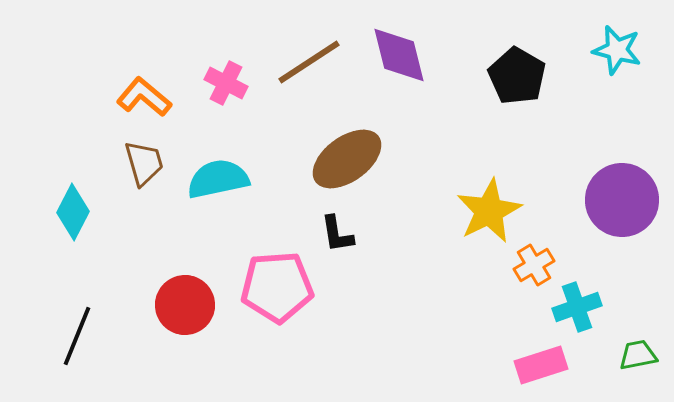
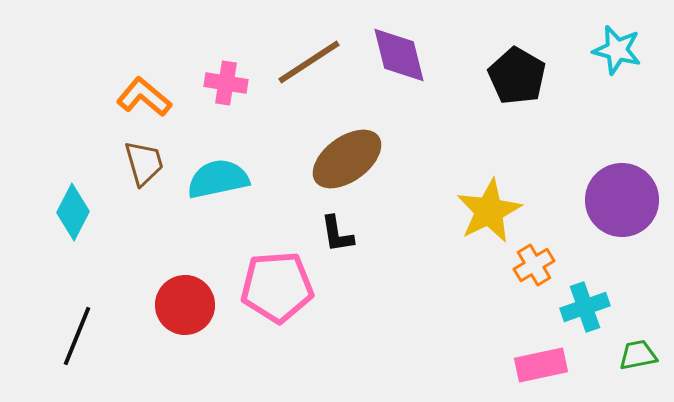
pink cross: rotated 18 degrees counterclockwise
cyan cross: moved 8 px right
pink rectangle: rotated 6 degrees clockwise
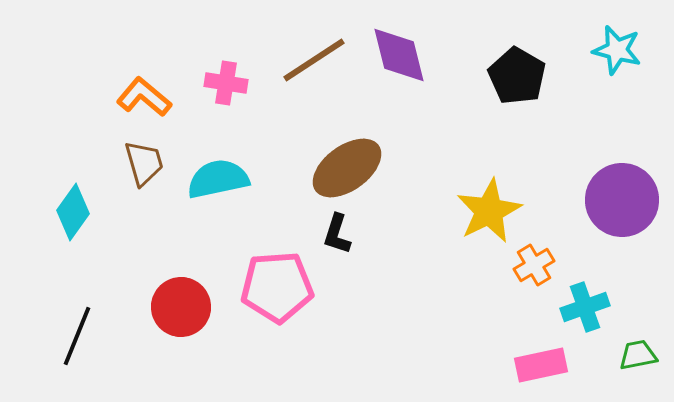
brown line: moved 5 px right, 2 px up
brown ellipse: moved 9 px down
cyan diamond: rotated 8 degrees clockwise
black L-shape: rotated 27 degrees clockwise
red circle: moved 4 px left, 2 px down
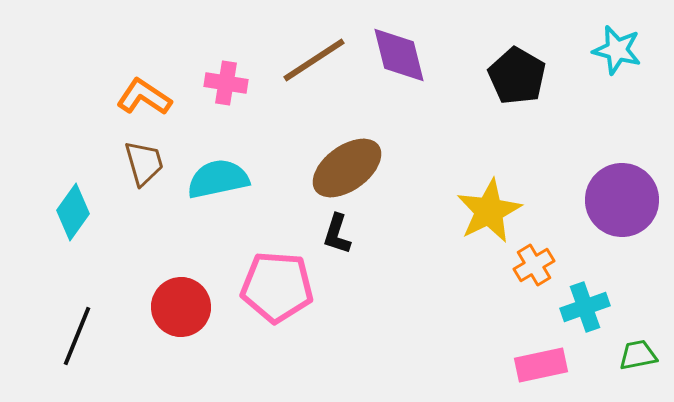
orange L-shape: rotated 6 degrees counterclockwise
pink pentagon: rotated 8 degrees clockwise
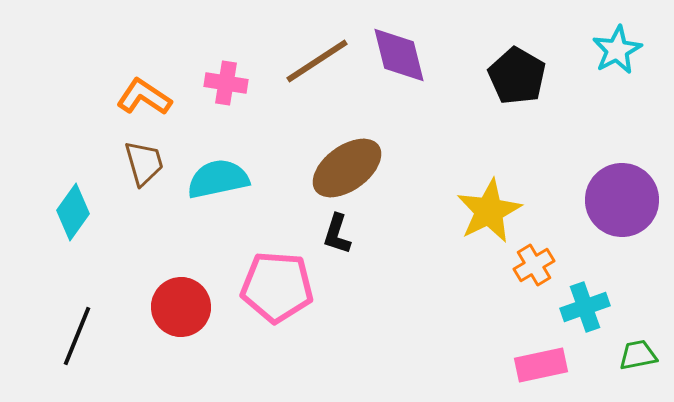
cyan star: rotated 30 degrees clockwise
brown line: moved 3 px right, 1 px down
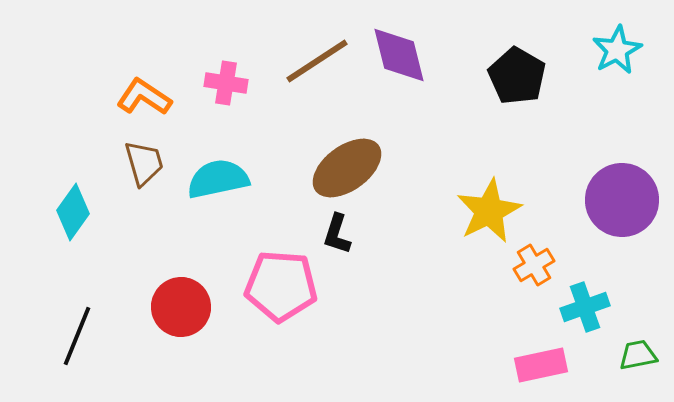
pink pentagon: moved 4 px right, 1 px up
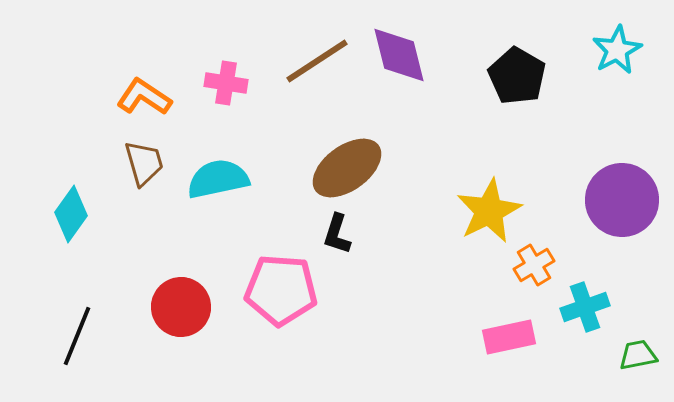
cyan diamond: moved 2 px left, 2 px down
pink pentagon: moved 4 px down
pink rectangle: moved 32 px left, 28 px up
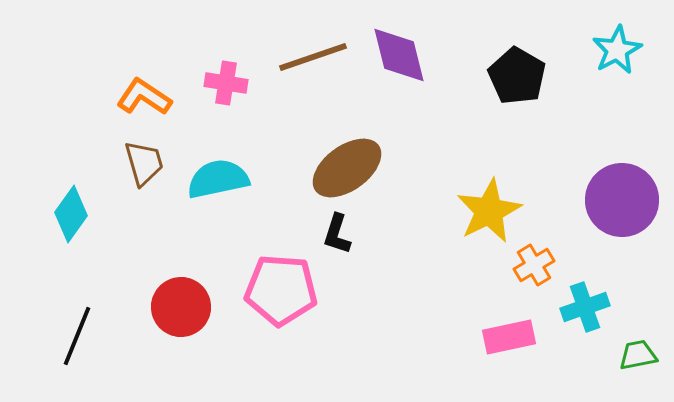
brown line: moved 4 px left, 4 px up; rotated 14 degrees clockwise
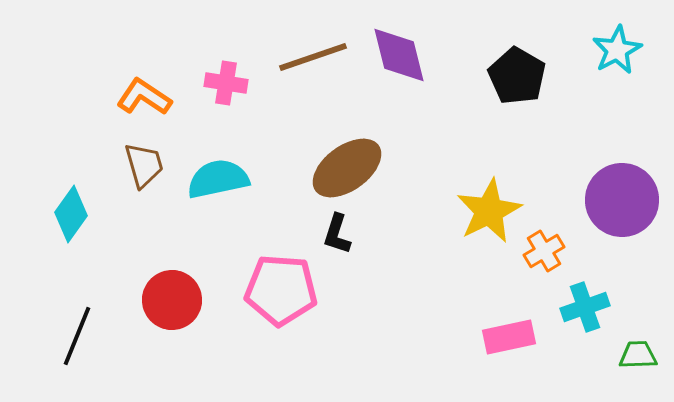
brown trapezoid: moved 2 px down
orange cross: moved 10 px right, 14 px up
red circle: moved 9 px left, 7 px up
green trapezoid: rotated 9 degrees clockwise
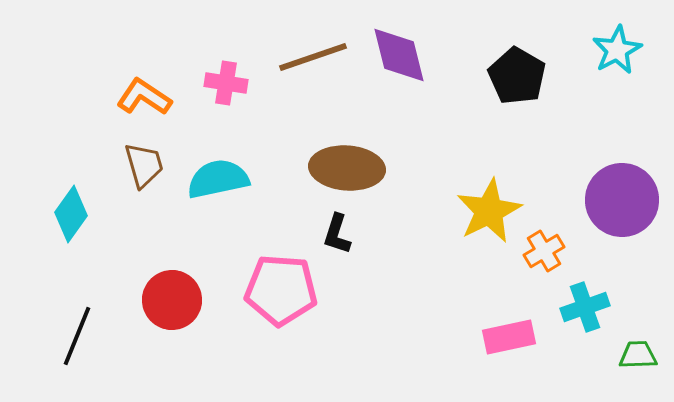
brown ellipse: rotated 40 degrees clockwise
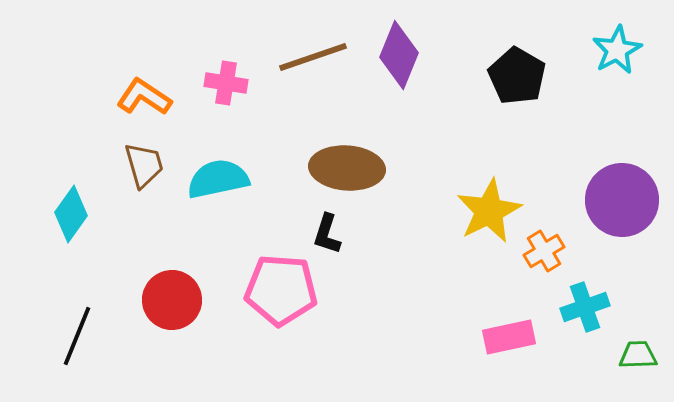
purple diamond: rotated 36 degrees clockwise
black L-shape: moved 10 px left
